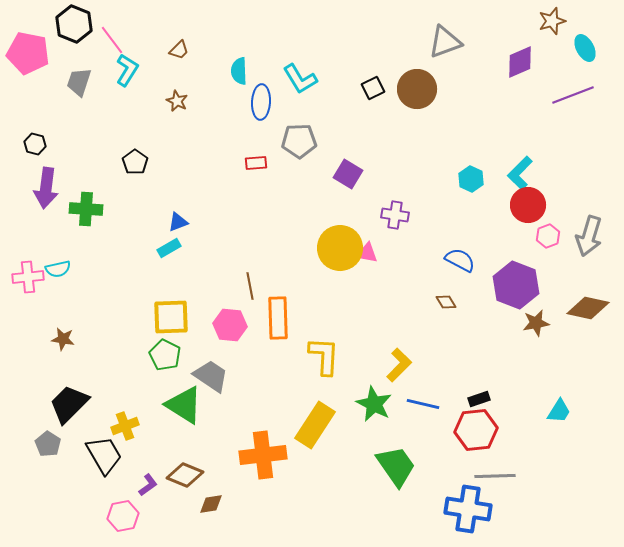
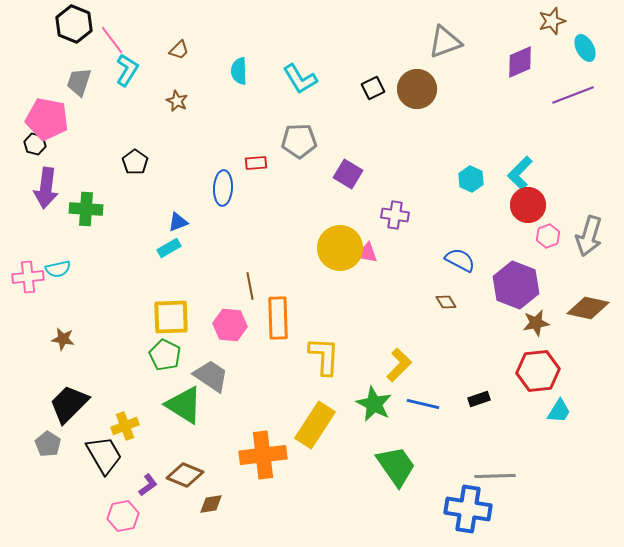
pink pentagon at (28, 53): moved 19 px right, 66 px down
blue ellipse at (261, 102): moved 38 px left, 86 px down
red hexagon at (476, 430): moved 62 px right, 59 px up
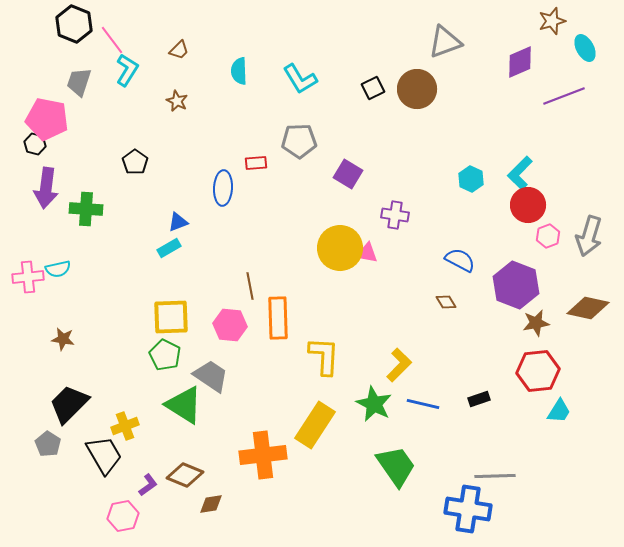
purple line at (573, 95): moved 9 px left, 1 px down
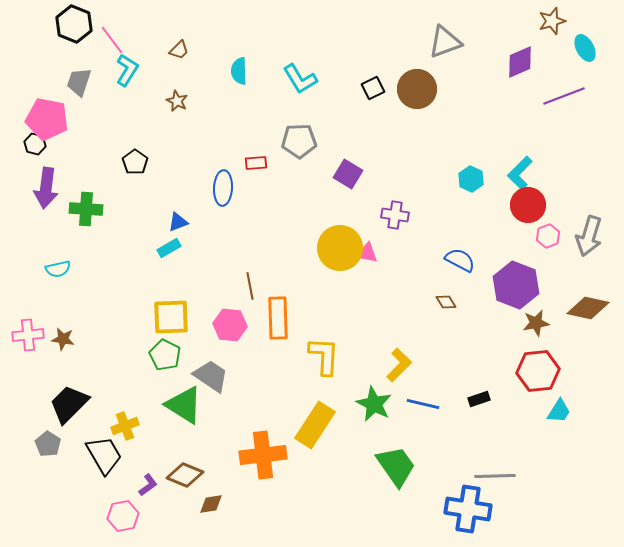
pink cross at (28, 277): moved 58 px down
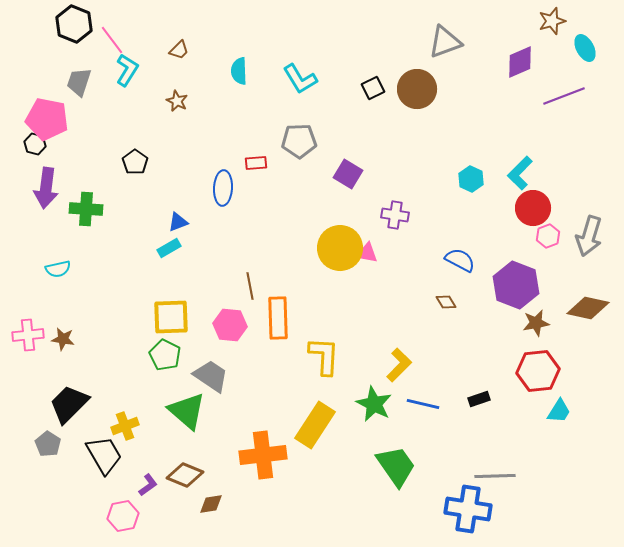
red circle at (528, 205): moved 5 px right, 3 px down
green triangle at (184, 405): moved 3 px right, 6 px down; rotated 9 degrees clockwise
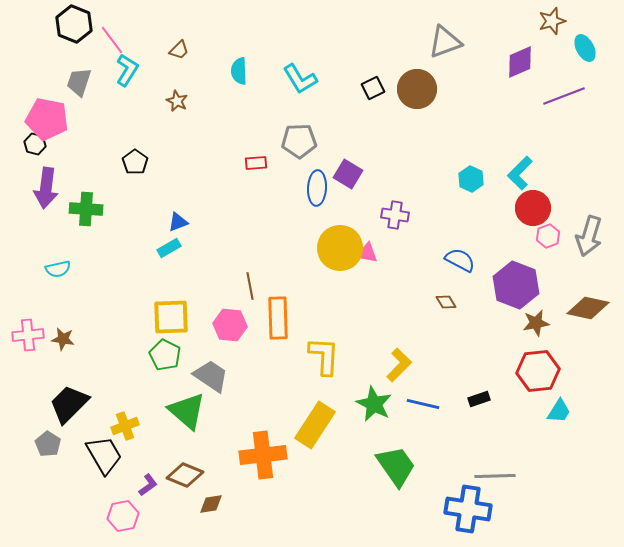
blue ellipse at (223, 188): moved 94 px right
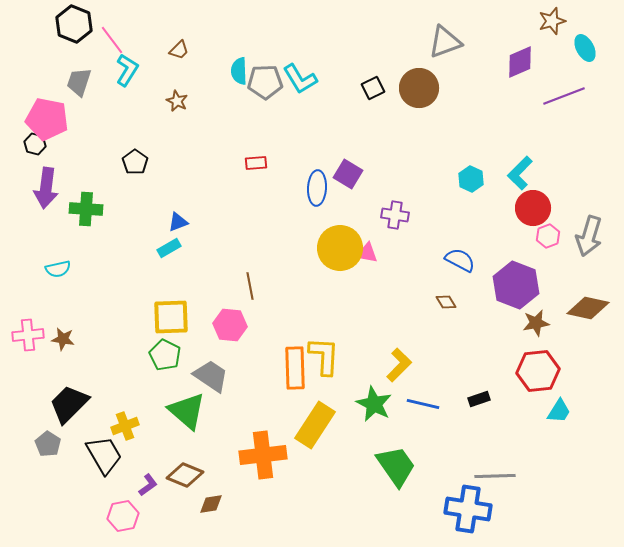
brown circle at (417, 89): moved 2 px right, 1 px up
gray pentagon at (299, 141): moved 34 px left, 59 px up
orange rectangle at (278, 318): moved 17 px right, 50 px down
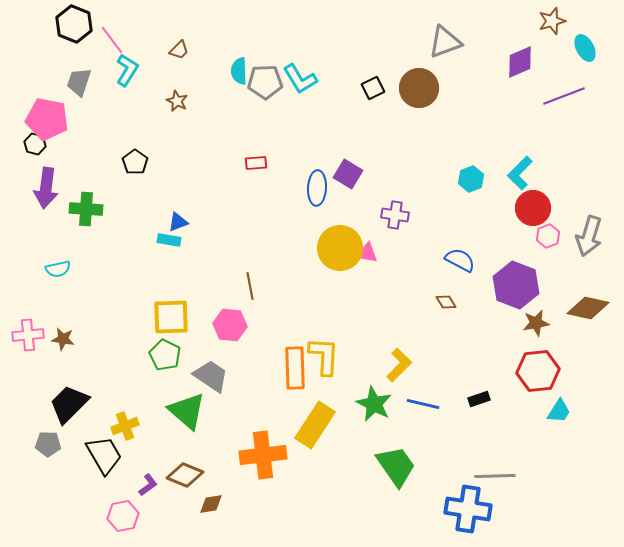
cyan hexagon at (471, 179): rotated 15 degrees clockwise
cyan rectangle at (169, 248): moved 8 px up; rotated 40 degrees clockwise
gray pentagon at (48, 444): rotated 30 degrees counterclockwise
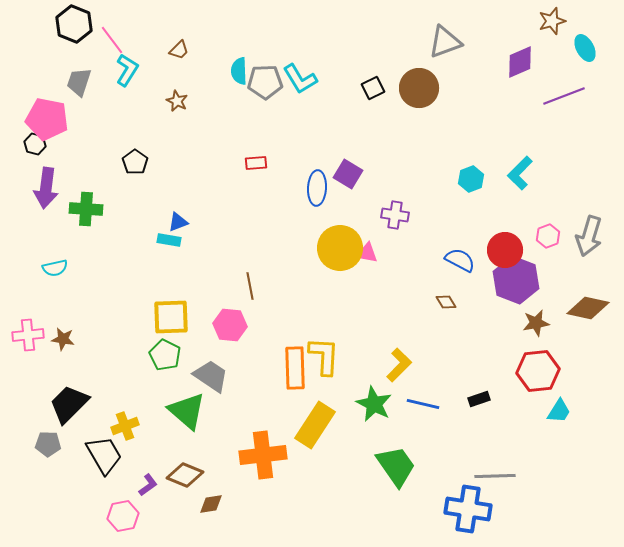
red circle at (533, 208): moved 28 px left, 42 px down
cyan semicircle at (58, 269): moved 3 px left, 1 px up
purple hexagon at (516, 285): moved 5 px up
